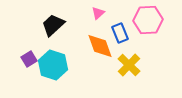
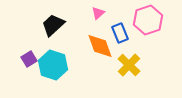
pink hexagon: rotated 16 degrees counterclockwise
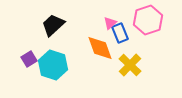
pink triangle: moved 12 px right, 10 px down
orange diamond: moved 2 px down
yellow cross: moved 1 px right
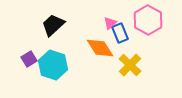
pink hexagon: rotated 12 degrees counterclockwise
orange diamond: rotated 12 degrees counterclockwise
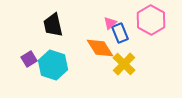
pink hexagon: moved 3 px right
black trapezoid: rotated 60 degrees counterclockwise
yellow cross: moved 6 px left, 1 px up
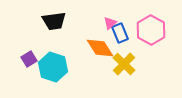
pink hexagon: moved 10 px down
black trapezoid: moved 1 px right, 4 px up; rotated 85 degrees counterclockwise
cyan hexagon: moved 2 px down
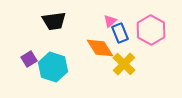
pink triangle: moved 2 px up
